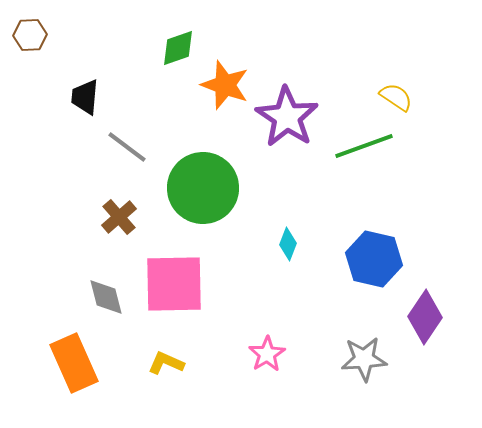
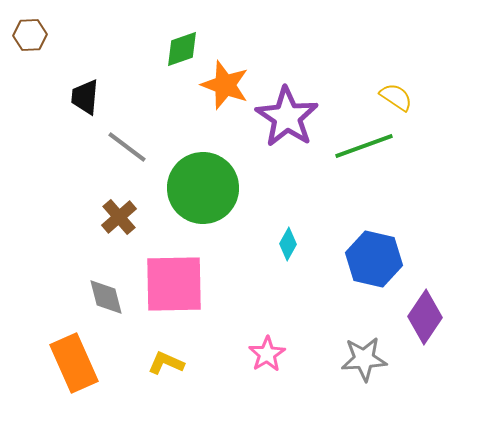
green diamond: moved 4 px right, 1 px down
cyan diamond: rotated 8 degrees clockwise
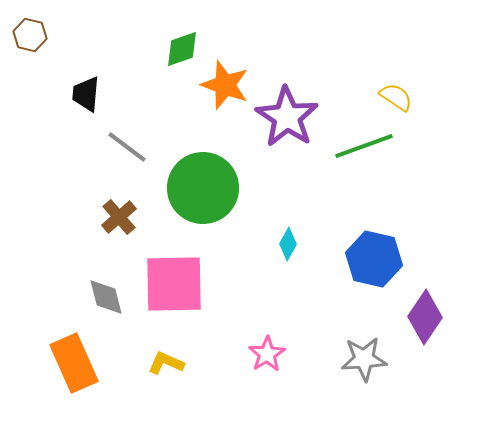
brown hexagon: rotated 16 degrees clockwise
black trapezoid: moved 1 px right, 3 px up
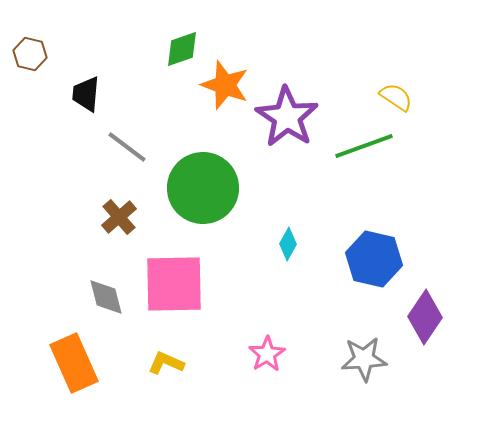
brown hexagon: moved 19 px down
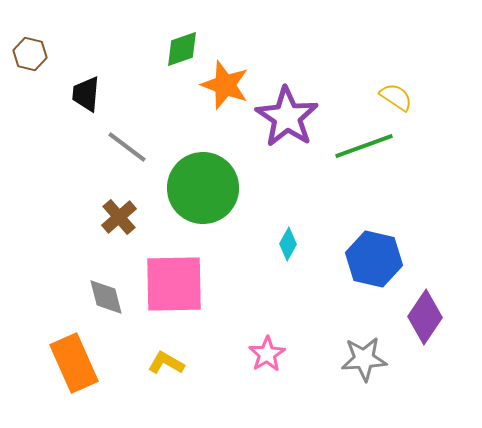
yellow L-shape: rotated 6 degrees clockwise
